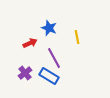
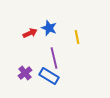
red arrow: moved 10 px up
purple line: rotated 15 degrees clockwise
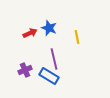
purple line: moved 1 px down
purple cross: moved 3 px up; rotated 16 degrees clockwise
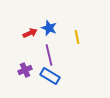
purple line: moved 5 px left, 4 px up
blue rectangle: moved 1 px right
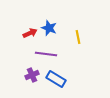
yellow line: moved 1 px right
purple line: moved 3 px left, 1 px up; rotated 70 degrees counterclockwise
purple cross: moved 7 px right, 5 px down
blue rectangle: moved 6 px right, 3 px down
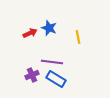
purple line: moved 6 px right, 8 px down
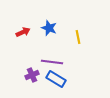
red arrow: moved 7 px left, 1 px up
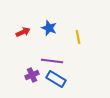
purple line: moved 1 px up
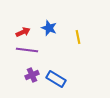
purple line: moved 25 px left, 11 px up
